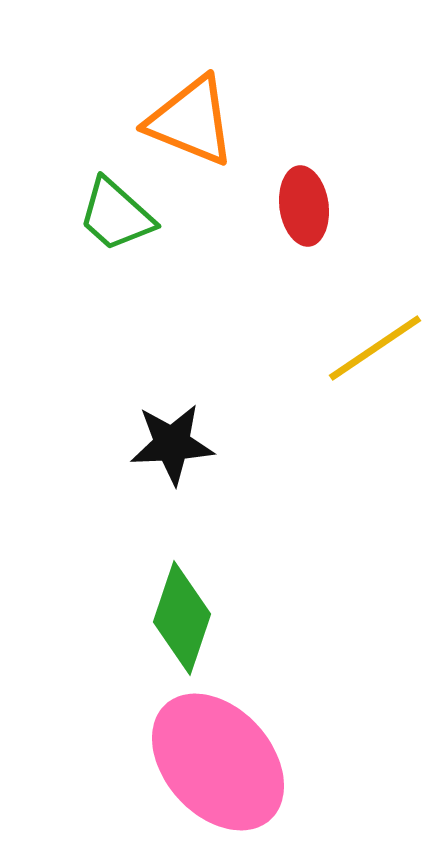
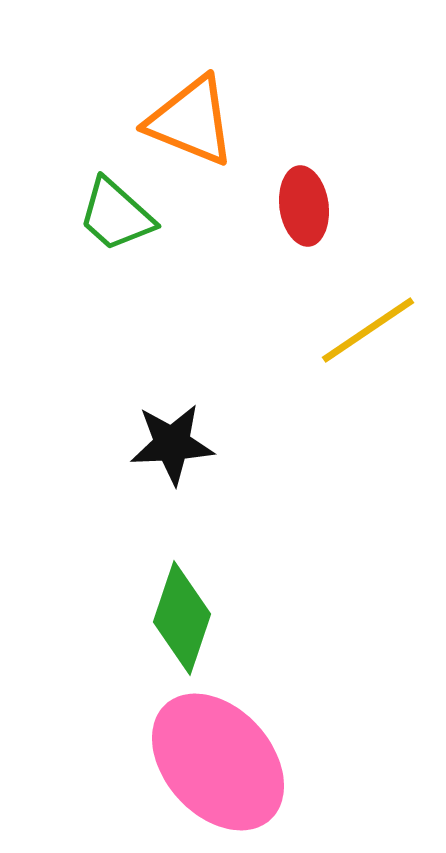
yellow line: moved 7 px left, 18 px up
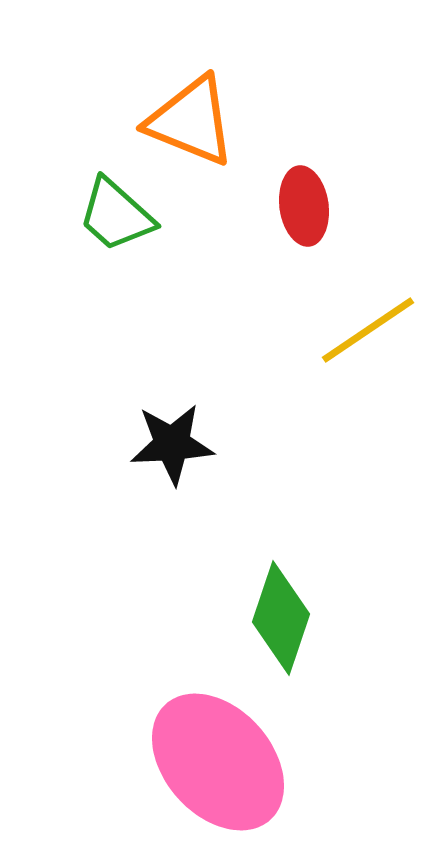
green diamond: moved 99 px right
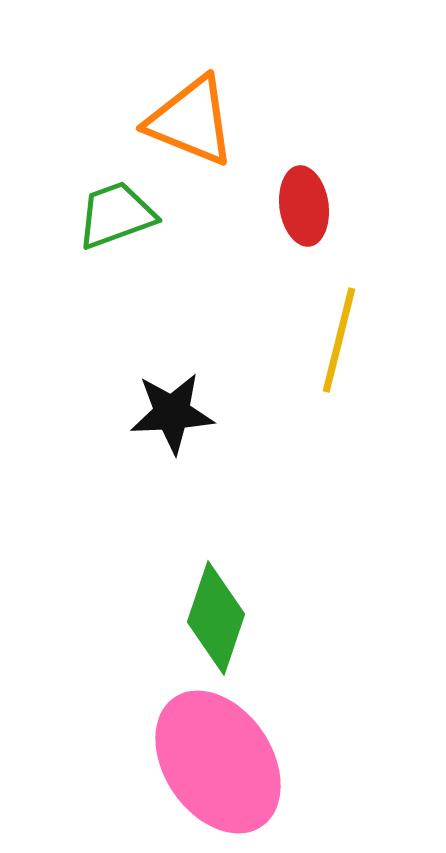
green trapezoid: rotated 118 degrees clockwise
yellow line: moved 29 px left, 10 px down; rotated 42 degrees counterclockwise
black star: moved 31 px up
green diamond: moved 65 px left
pink ellipse: rotated 8 degrees clockwise
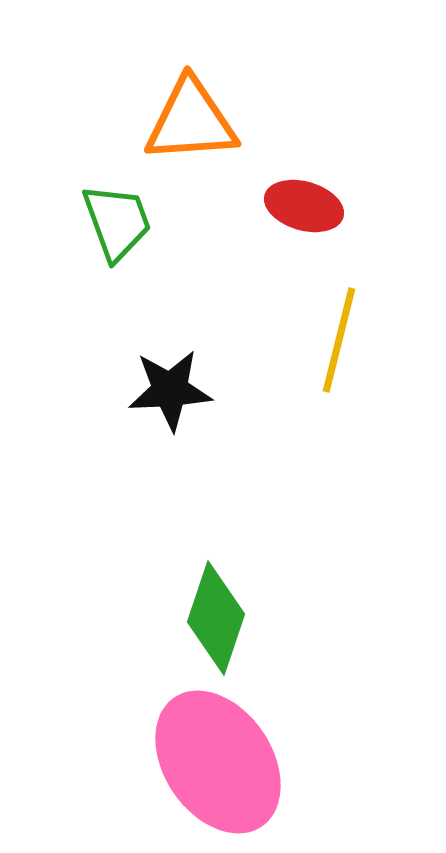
orange triangle: rotated 26 degrees counterclockwise
red ellipse: rotated 66 degrees counterclockwise
green trapezoid: moved 1 px right, 7 px down; rotated 90 degrees clockwise
black star: moved 2 px left, 23 px up
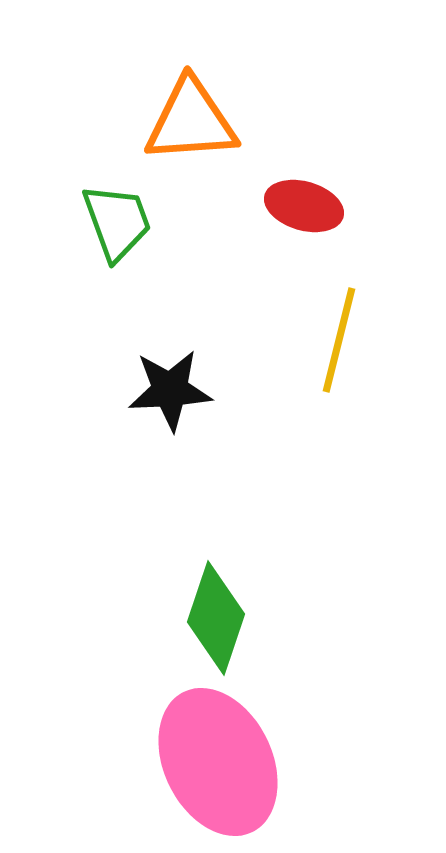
pink ellipse: rotated 8 degrees clockwise
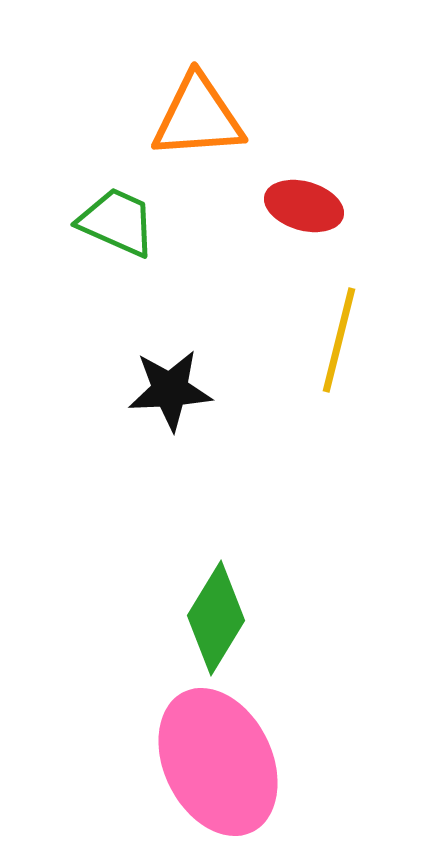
orange triangle: moved 7 px right, 4 px up
green trapezoid: rotated 46 degrees counterclockwise
green diamond: rotated 13 degrees clockwise
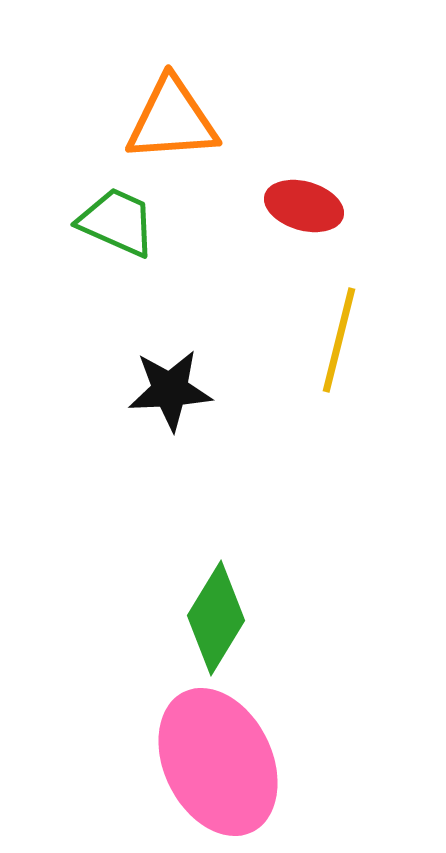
orange triangle: moved 26 px left, 3 px down
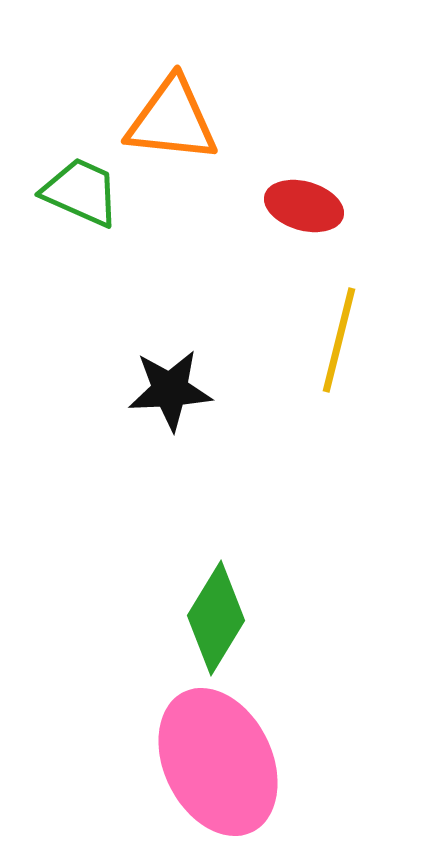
orange triangle: rotated 10 degrees clockwise
green trapezoid: moved 36 px left, 30 px up
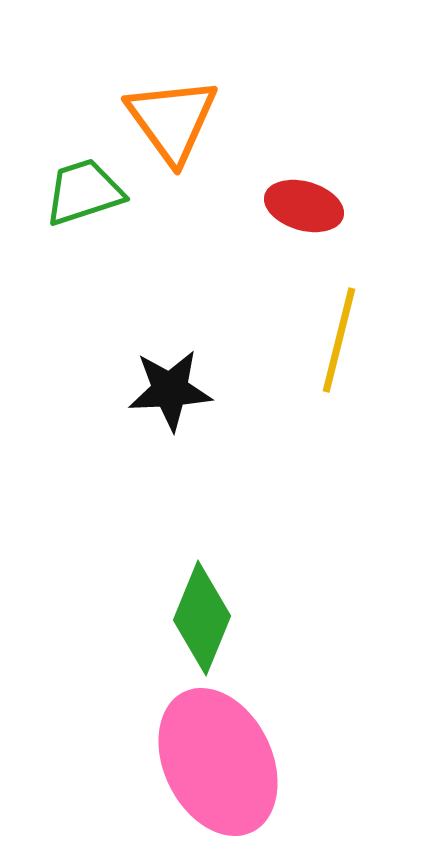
orange triangle: rotated 48 degrees clockwise
green trapezoid: moved 3 px right; rotated 42 degrees counterclockwise
green diamond: moved 14 px left; rotated 9 degrees counterclockwise
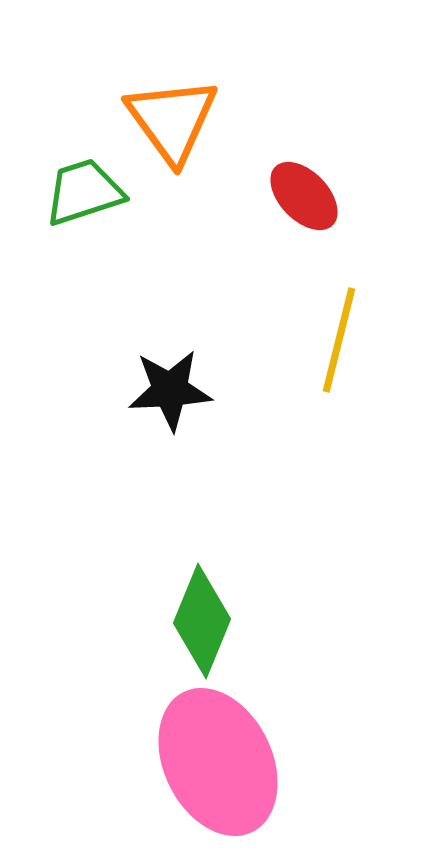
red ellipse: moved 10 px up; rotated 30 degrees clockwise
green diamond: moved 3 px down
